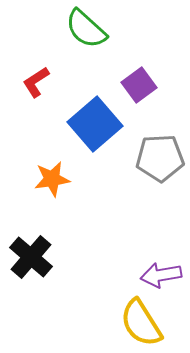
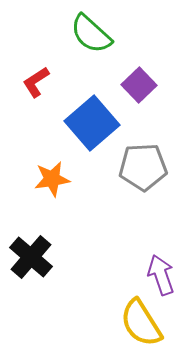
green semicircle: moved 5 px right, 5 px down
purple square: rotated 8 degrees counterclockwise
blue square: moved 3 px left, 1 px up
gray pentagon: moved 17 px left, 9 px down
purple arrow: rotated 81 degrees clockwise
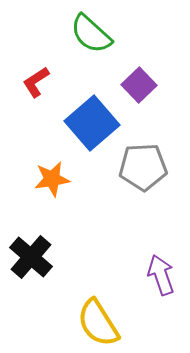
yellow semicircle: moved 43 px left
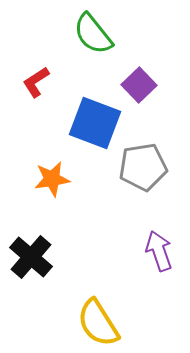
green semicircle: moved 2 px right; rotated 9 degrees clockwise
blue square: moved 3 px right; rotated 28 degrees counterclockwise
gray pentagon: rotated 6 degrees counterclockwise
purple arrow: moved 2 px left, 24 px up
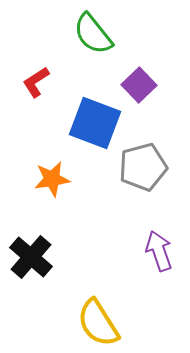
gray pentagon: rotated 6 degrees counterclockwise
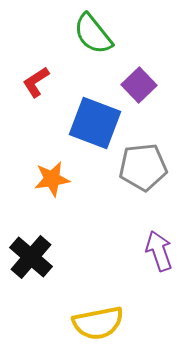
gray pentagon: rotated 9 degrees clockwise
yellow semicircle: rotated 69 degrees counterclockwise
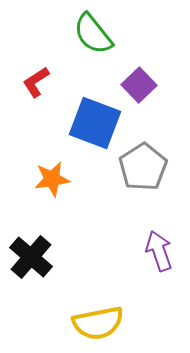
gray pentagon: rotated 27 degrees counterclockwise
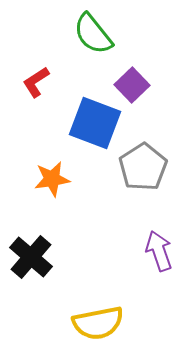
purple square: moved 7 px left
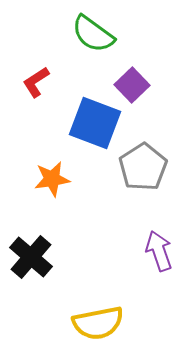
green semicircle: rotated 15 degrees counterclockwise
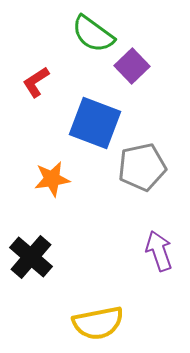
purple square: moved 19 px up
gray pentagon: moved 1 px left; rotated 21 degrees clockwise
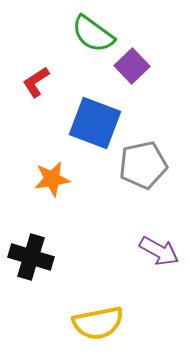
gray pentagon: moved 1 px right, 2 px up
purple arrow: rotated 138 degrees clockwise
black cross: rotated 24 degrees counterclockwise
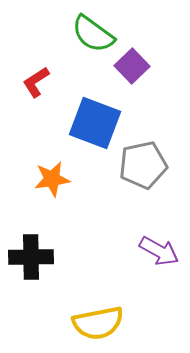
black cross: rotated 18 degrees counterclockwise
